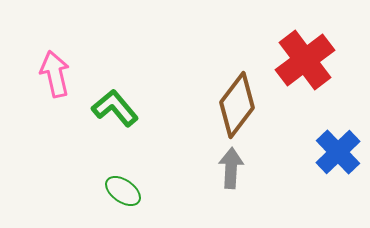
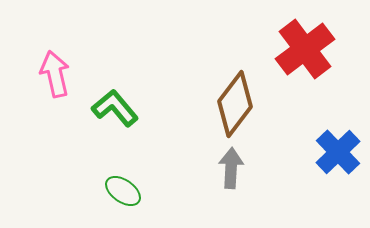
red cross: moved 11 px up
brown diamond: moved 2 px left, 1 px up
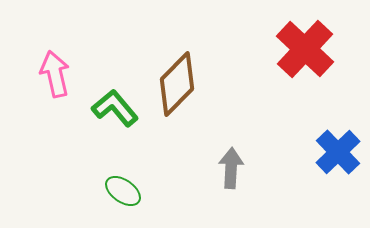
red cross: rotated 10 degrees counterclockwise
brown diamond: moved 58 px left, 20 px up; rotated 8 degrees clockwise
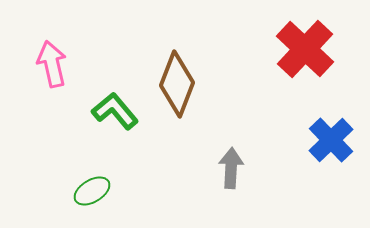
pink arrow: moved 3 px left, 10 px up
brown diamond: rotated 24 degrees counterclockwise
green L-shape: moved 3 px down
blue cross: moved 7 px left, 12 px up
green ellipse: moved 31 px left; rotated 66 degrees counterclockwise
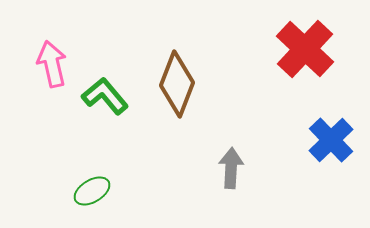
green L-shape: moved 10 px left, 15 px up
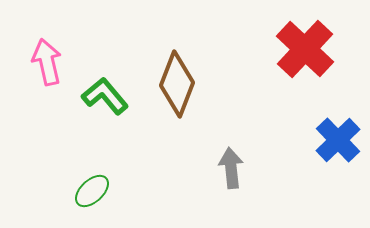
pink arrow: moved 5 px left, 2 px up
blue cross: moved 7 px right
gray arrow: rotated 9 degrees counterclockwise
green ellipse: rotated 12 degrees counterclockwise
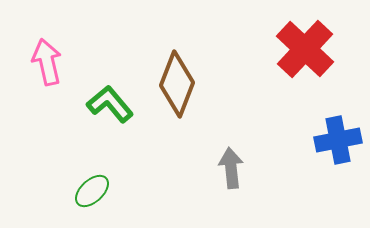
green L-shape: moved 5 px right, 8 px down
blue cross: rotated 33 degrees clockwise
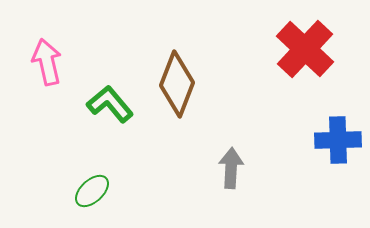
blue cross: rotated 9 degrees clockwise
gray arrow: rotated 9 degrees clockwise
